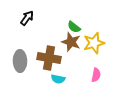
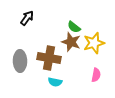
cyan semicircle: moved 3 px left, 3 px down
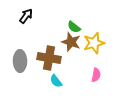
black arrow: moved 1 px left, 2 px up
cyan semicircle: moved 1 px right, 1 px up; rotated 40 degrees clockwise
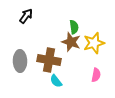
green semicircle: rotated 136 degrees counterclockwise
brown cross: moved 2 px down
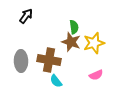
gray ellipse: moved 1 px right
pink semicircle: rotated 56 degrees clockwise
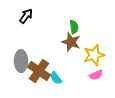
yellow star: moved 12 px down
brown cross: moved 10 px left, 11 px down; rotated 25 degrees clockwise
cyan semicircle: moved 3 px up
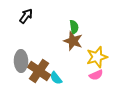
brown star: moved 2 px right, 1 px up
yellow star: moved 3 px right, 2 px down
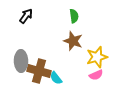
green semicircle: moved 11 px up
brown cross: rotated 20 degrees counterclockwise
